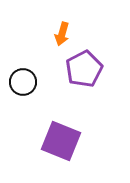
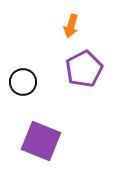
orange arrow: moved 9 px right, 8 px up
purple square: moved 20 px left
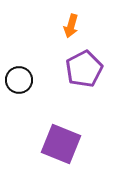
black circle: moved 4 px left, 2 px up
purple square: moved 20 px right, 3 px down
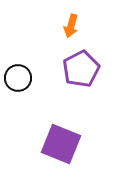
purple pentagon: moved 3 px left
black circle: moved 1 px left, 2 px up
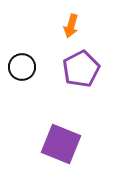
black circle: moved 4 px right, 11 px up
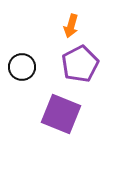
purple pentagon: moved 1 px left, 5 px up
purple square: moved 30 px up
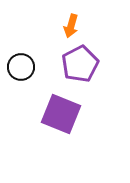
black circle: moved 1 px left
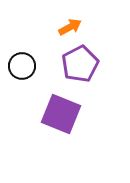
orange arrow: moved 1 px left, 1 px down; rotated 135 degrees counterclockwise
black circle: moved 1 px right, 1 px up
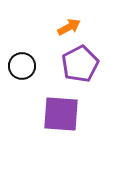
orange arrow: moved 1 px left
purple square: rotated 18 degrees counterclockwise
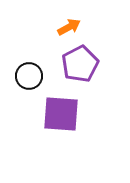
black circle: moved 7 px right, 10 px down
